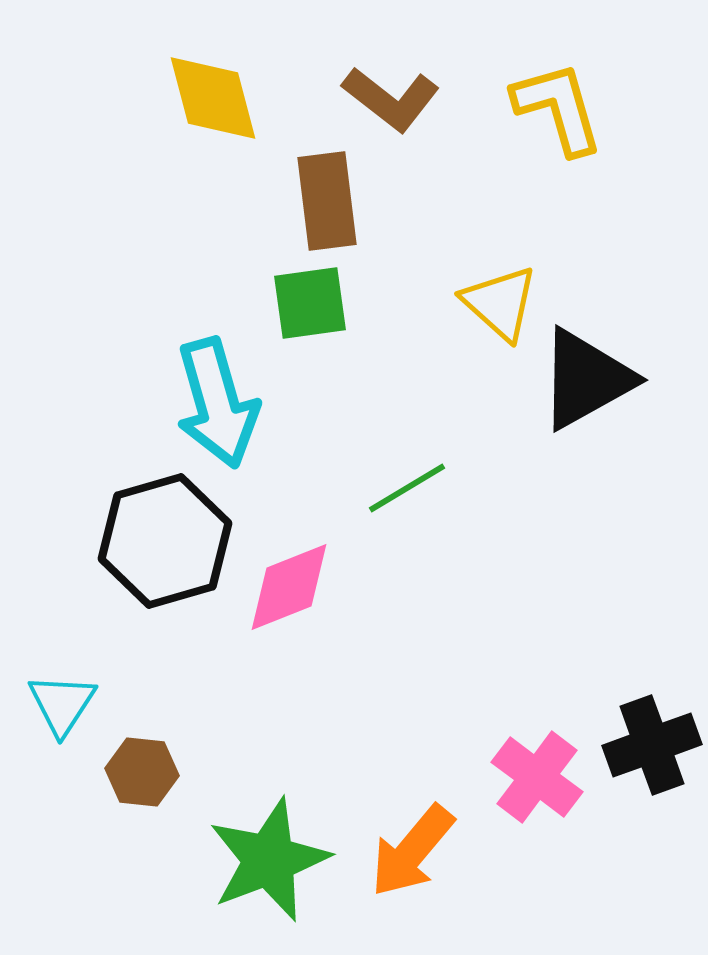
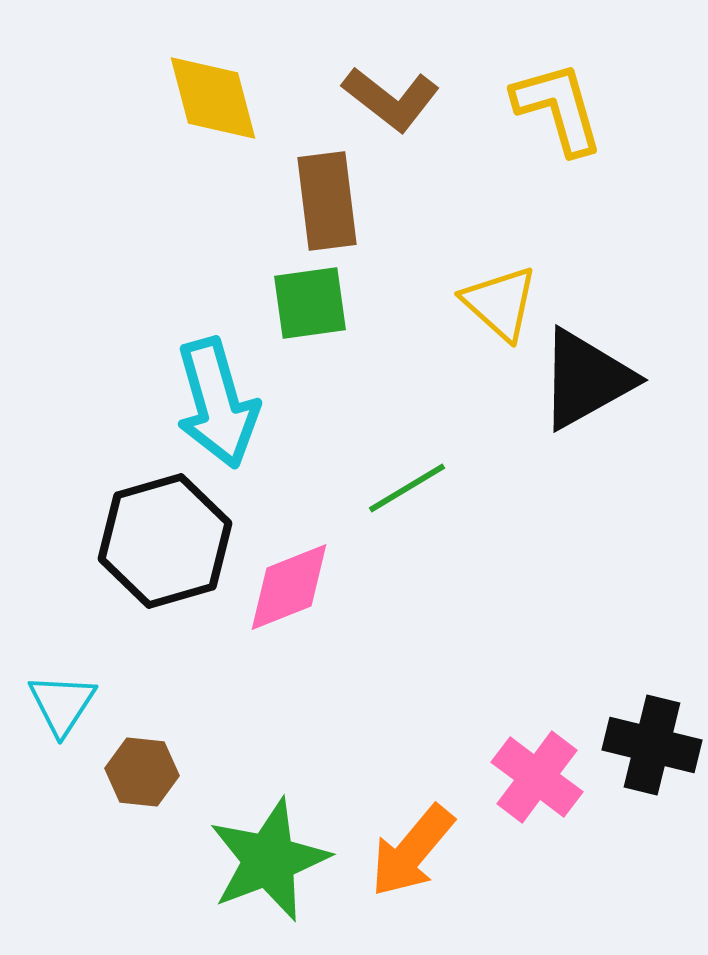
black cross: rotated 34 degrees clockwise
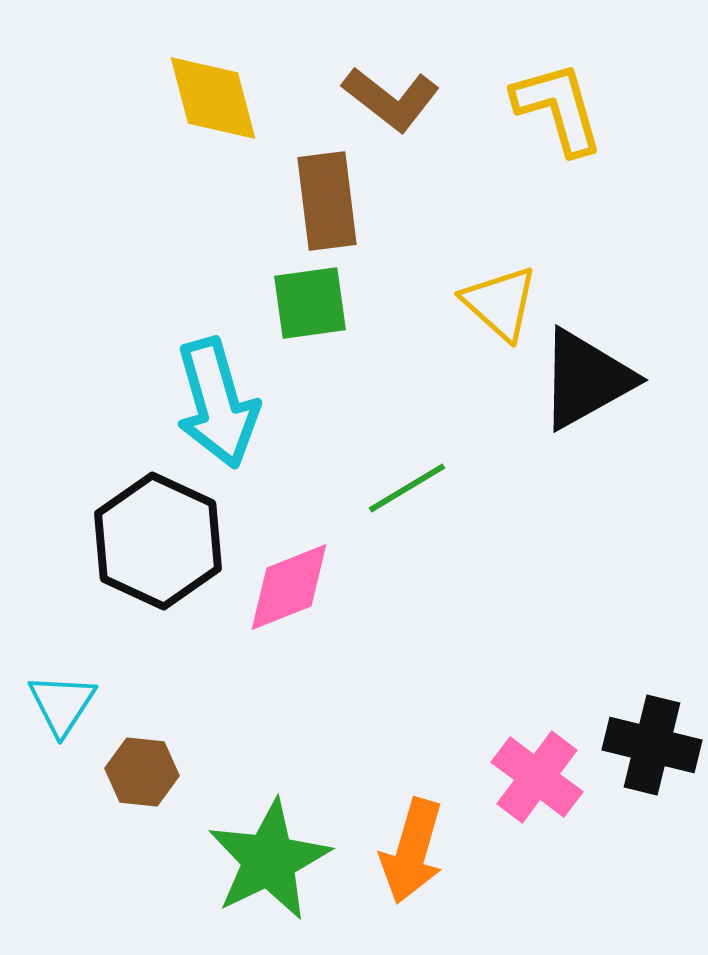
black hexagon: moved 7 px left; rotated 19 degrees counterclockwise
orange arrow: rotated 24 degrees counterclockwise
green star: rotated 5 degrees counterclockwise
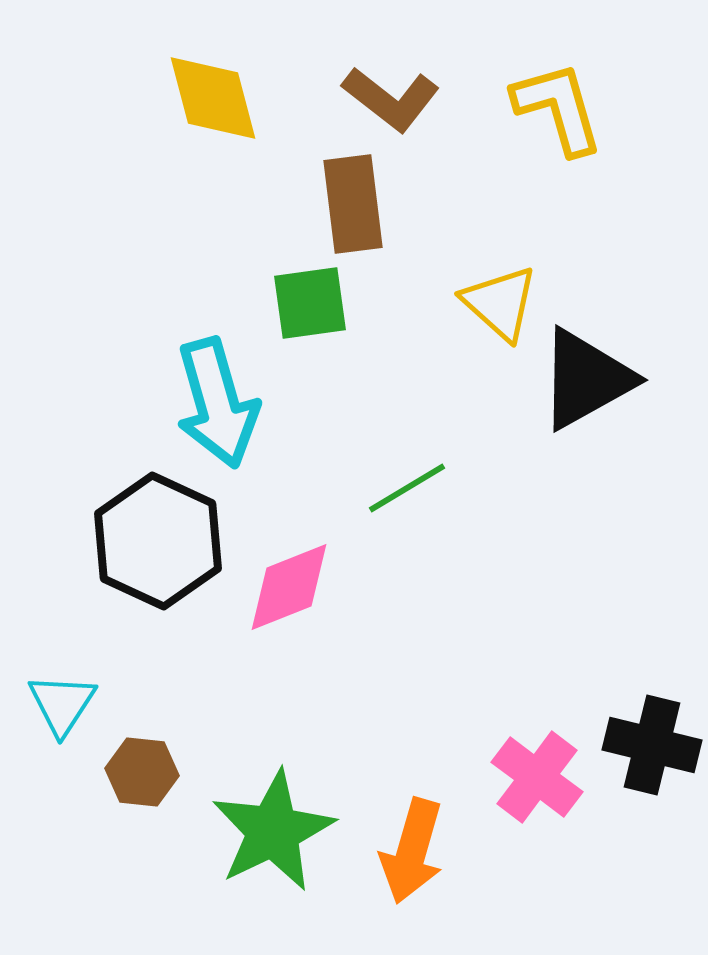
brown rectangle: moved 26 px right, 3 px down
green star: moved 4 px right, 29 px up
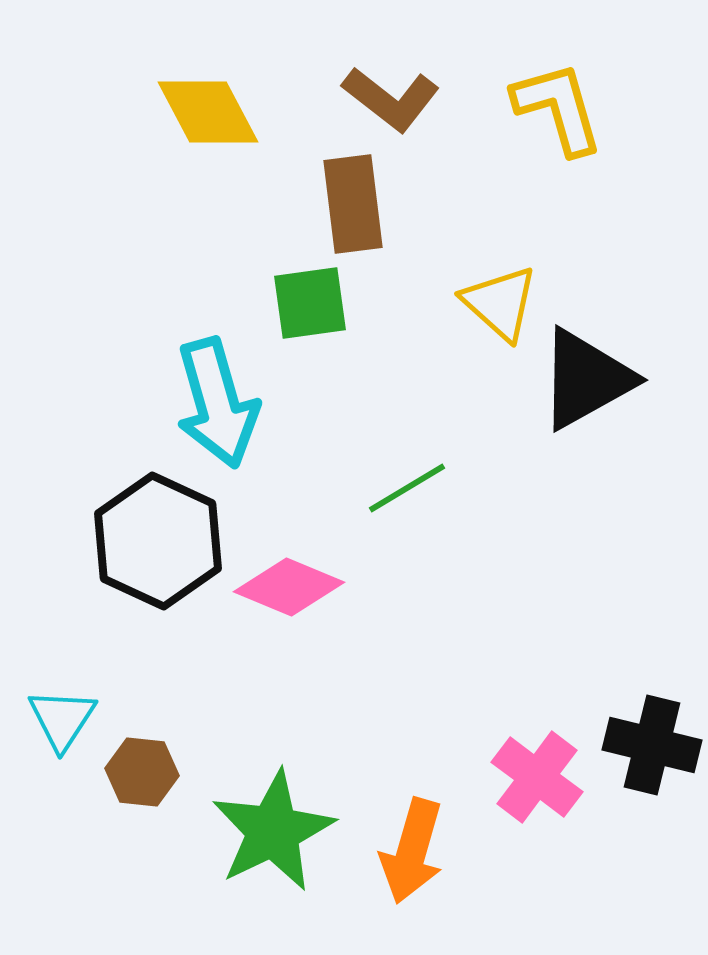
yellow diamond: moved 5 px left, 14 px down; rotated 13 degrees counterclockwise
pink diamond: rotated 44 degrees clockwise
cyan triangle: moved 15 px down
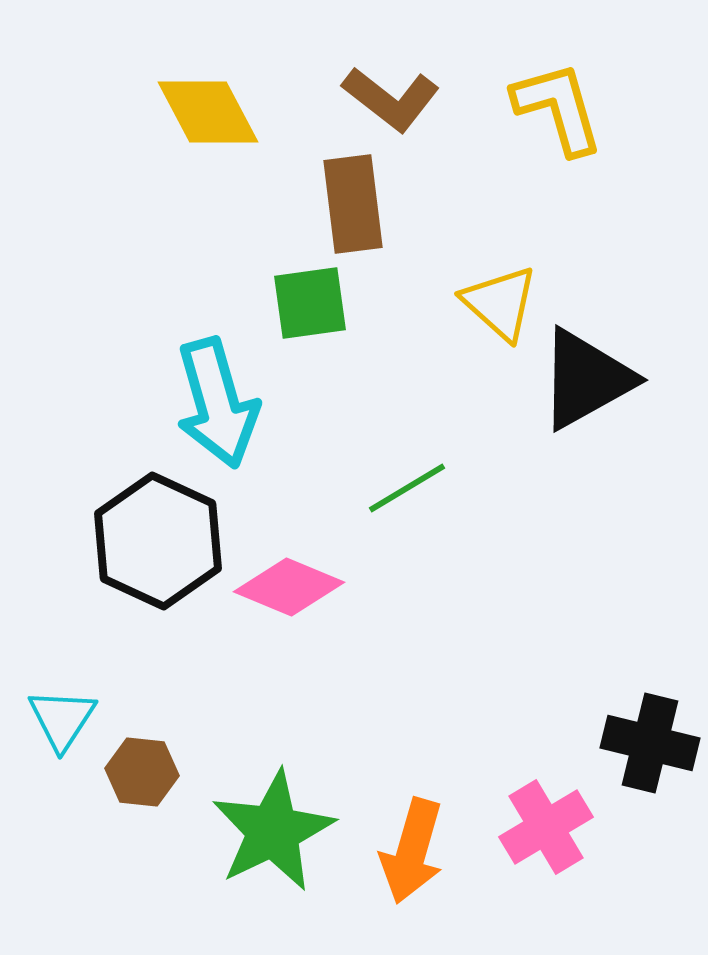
black cross: moved 2 px left, 2 px up
pink cross: moved 9 px right, 50 px down; rotated 22 degrees clockwise
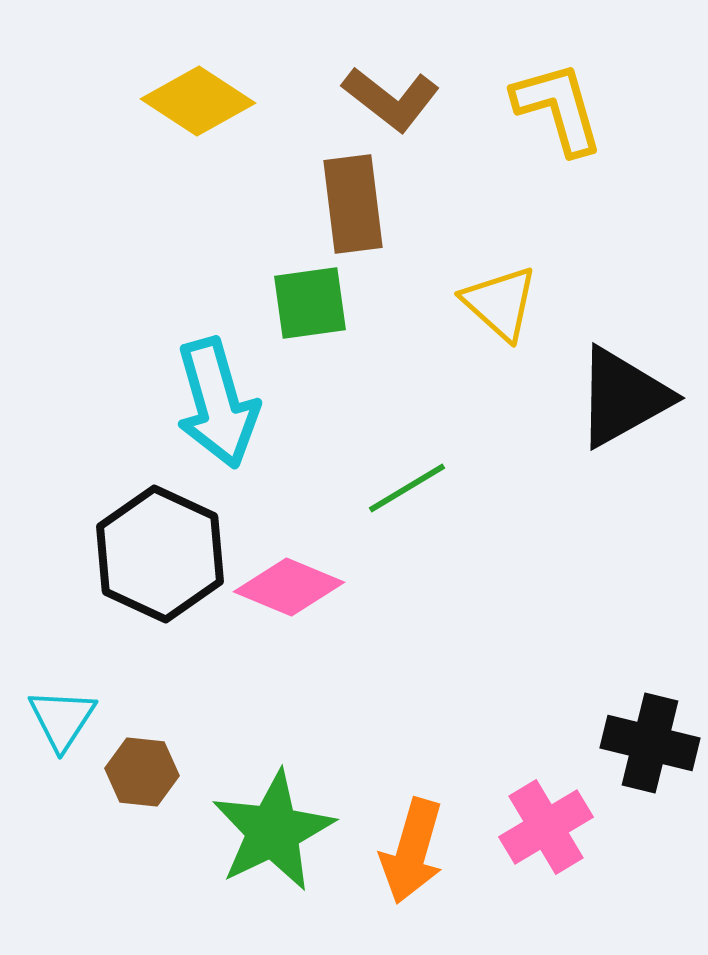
yellow diamond: moved 10 px left, 11 px up; rotated 29 degrees counterclockwise
black triangle: moved 37 px right, 18 px down
black hexagon: moved 2 px right, 13 px down
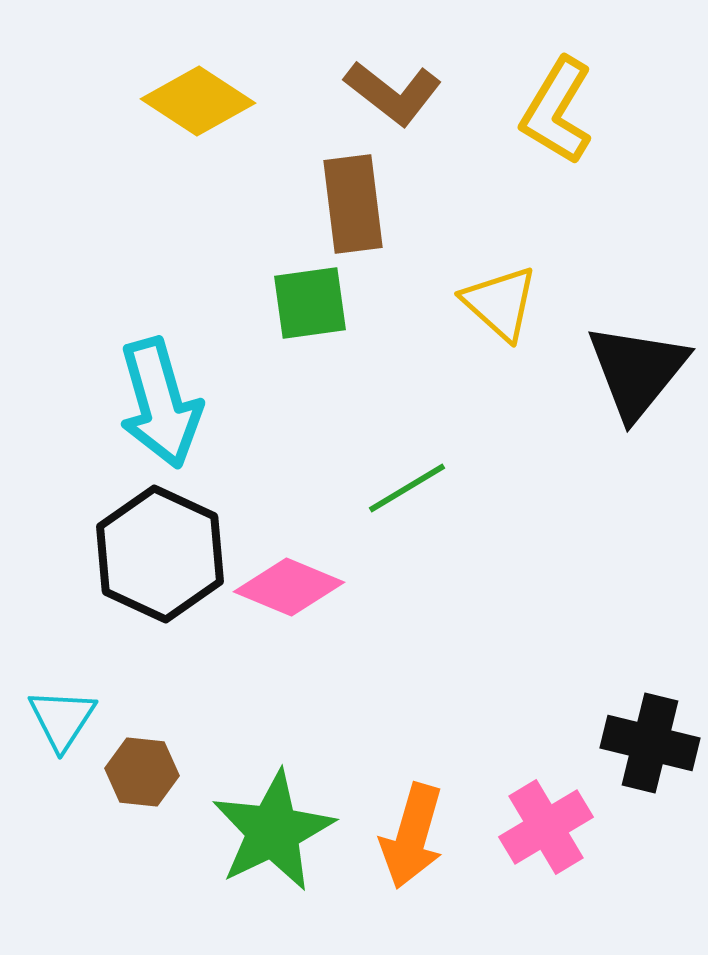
brown L-shape: moved 2 px right, 6 px up
yellow L-shape: moved 1 px left, 3 px down; rotated 133 degrees counterclockwise
black triangle: moved 14 px right, 26 px up; rotated 22 degrees counterclockwise
cyan arrow: moved 57 px left
orange arrow: moved 15 px up
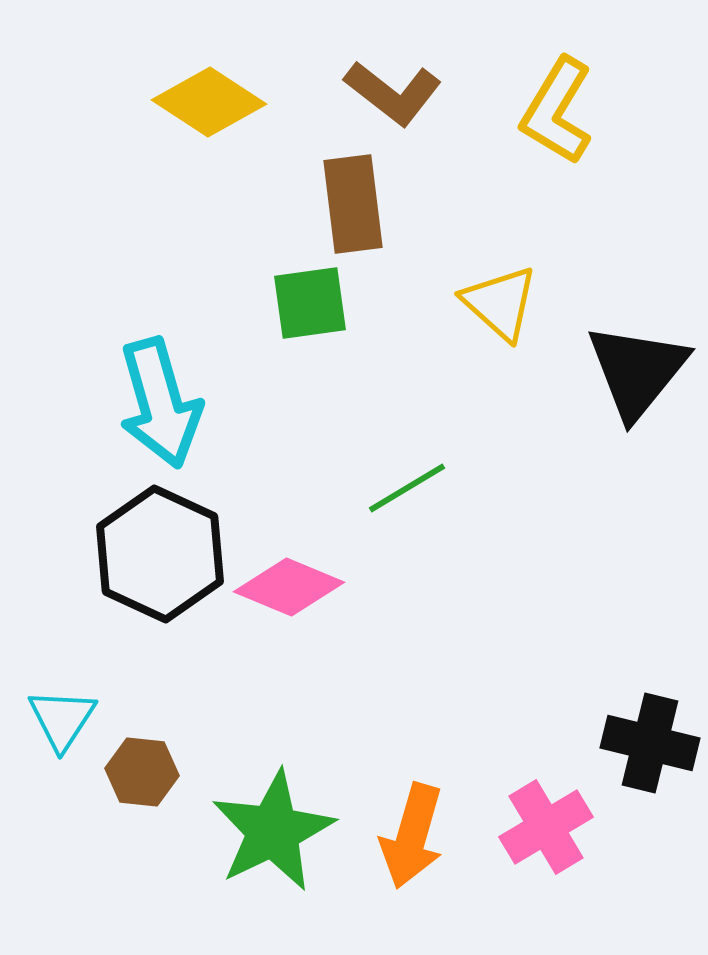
yellow diamond: moved 11 px right, 1 px down
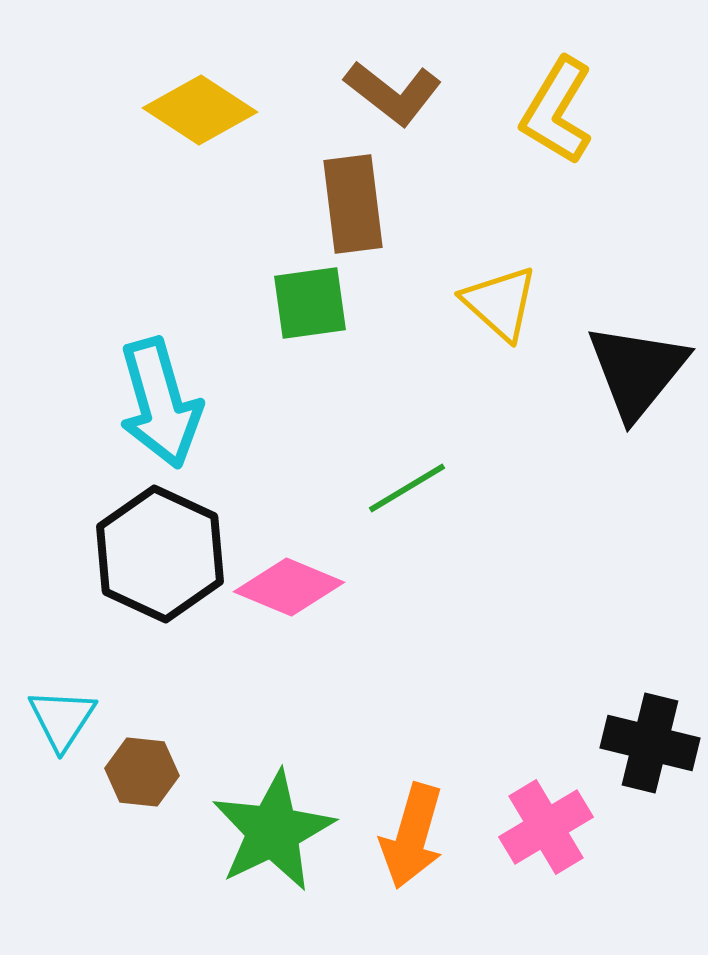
yellow diamond: moved 9 px left, 8 px down
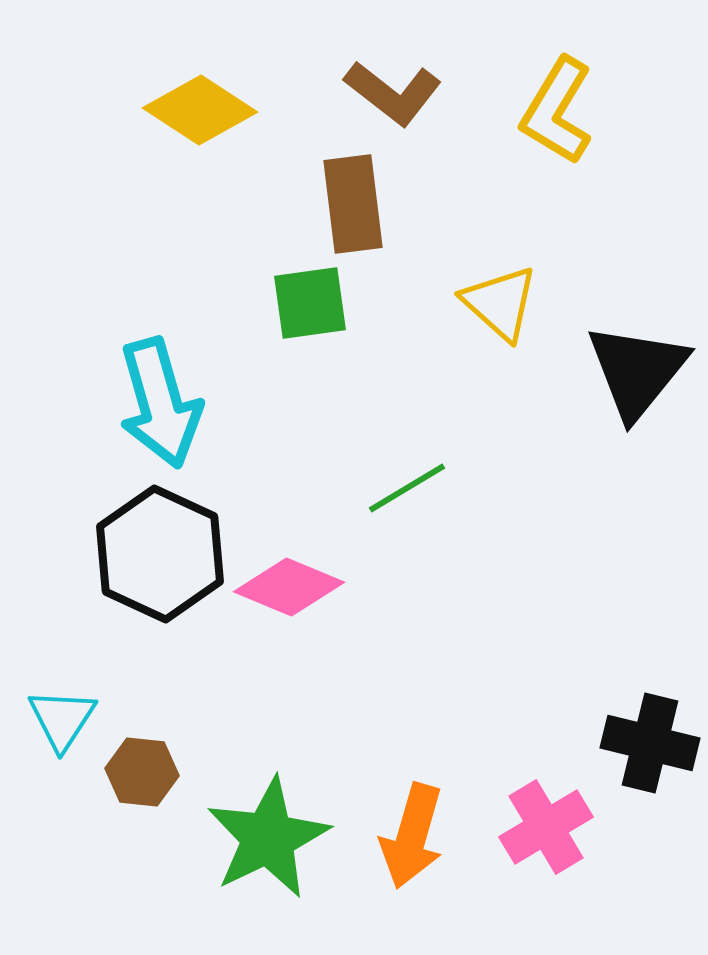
green star: moved 5 px left, 7 px down
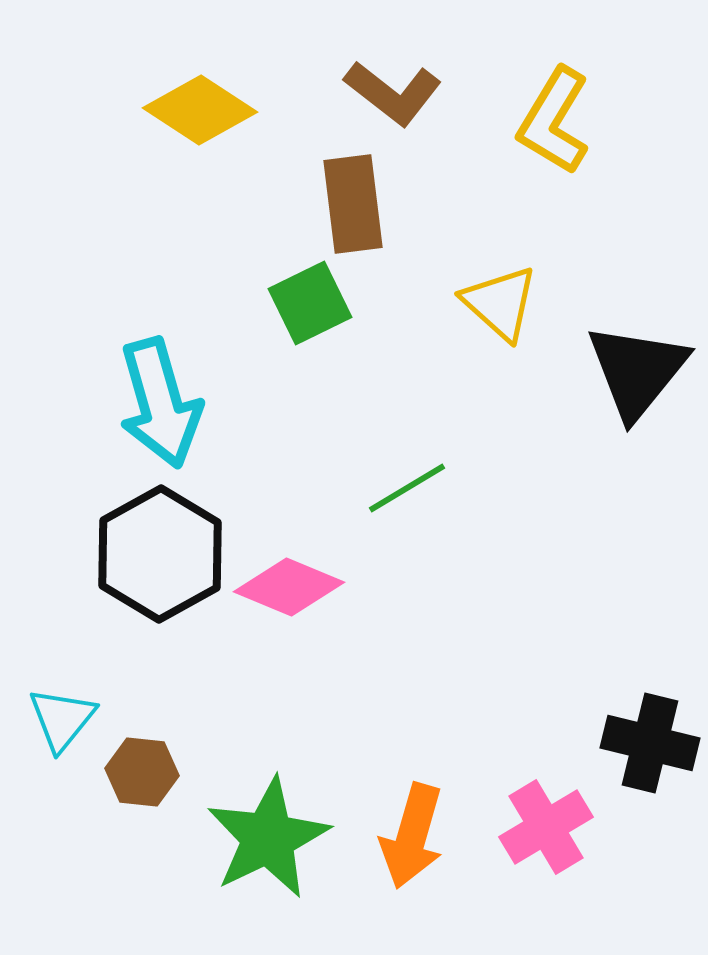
yellow L-shape: moved 3 px left, 10 px down
green square: rotated 18 degrees counterclockwise
black hexagon: rotated 6 degrees clockwise
cyan triangle: rotated 6 degrees clockwise
